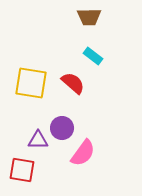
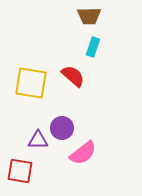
brown trapezoid: moved 1 px up
cyan rectangle: moved 9 px up; rotated 72 degrees clockwise
red semicircle: moved 7 px up
pink semicircle: rotated 16 degrees clockwise
red square: moved 2 px left, 1 px down
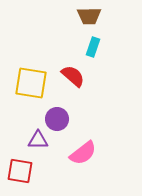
purple circle: moved 5 px left, 9 px up
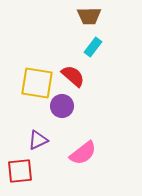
cyan rectangle: rotated 18 degrees clockwise
yellow square: moved 6 px right
purple circle: moved 5 px right, 13 px up
purple triangle: rotated 25 degrees counterclockwise
red square: rotated 16 degrees counterclockwise
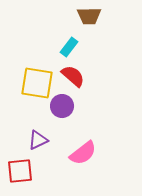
cyan rectangle: moved 24 px left
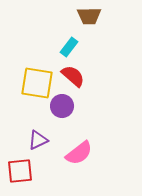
pink semicircle: moved 4 px left
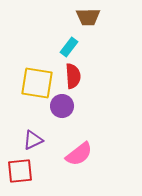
brown trapezoid: moved 1 px left, 1 px down
red semicircle: rotated 45 degrees clockwise
purple triangle: moved 5 px left
pink semicircle: moved 1 px down
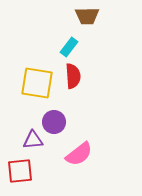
brown trapezoid: moved 1 px left, 1 px up
purple circle: moved 8 px left, 16 px down
purple triangle: rotated 20 degrees clockwise
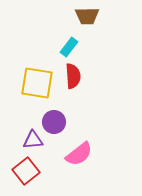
red square: moved 6 px right; rotated 32 degrees counterclockwise
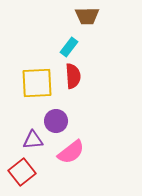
yellow square: rotated 12 degrees counterclockwise
purple circle: moved 2 px right, 1 px up
pink semicircle: moved 8 px left, 2 px up
red square: moved 4 px left, 1 px down
